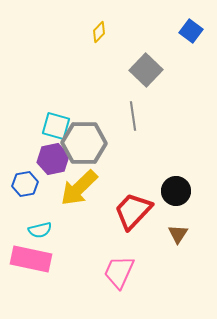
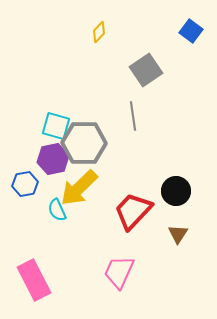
gray square: rotated 12 degrees clockwise
cyan semicircle: moved 17 px right, 20 px up; rotated 80 degrees clockwise
pink rectangle: moved 3 px right, 21 px down; rotated 51 degrees clockwise
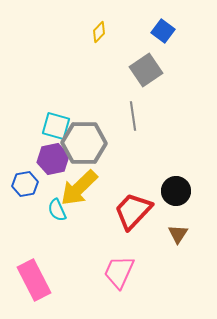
blue square: moved 28 px left
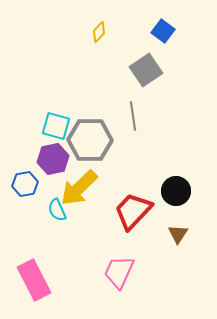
gray hexagon: moved 6 px right, 3 px up
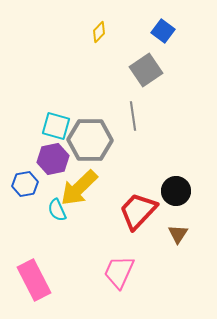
red trapezoid: moved 5 px right
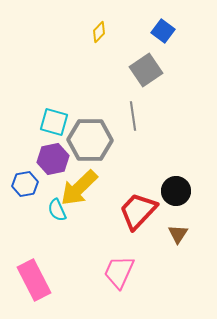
cyan square: moved 2 px left, 4 px up
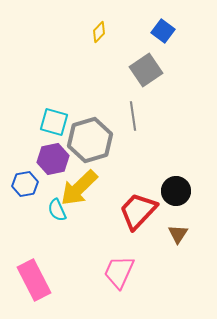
gray hexagon: rotated 18 degrees counterclockwise
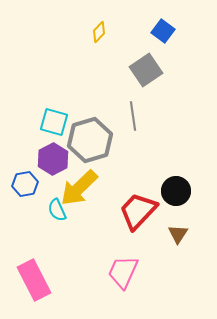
purple hexagon: rotated 16 degrees counterclockwise
pink trapezoid: moved 4 px right
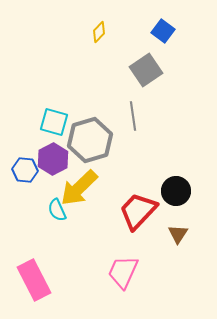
blue hexagon: moved 14 px up; rotated 15 degrees clockwise
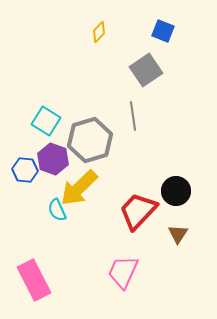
blue square: rotated 15 degrees counterclockwise
cyan square: moved 8 px left, 1 px up; rotated 16 degrees clockwise
purple hexagon: rotated 12 degrees counterclockwise
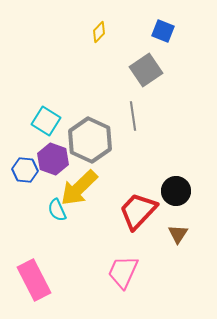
gray hexagon: rotated 18 degrees counterclockwise
